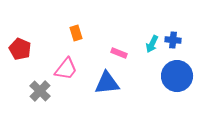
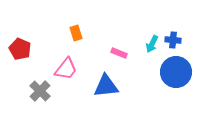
blue circle: moved 1 px left, 4 px up
blue triangle: moved 1 px left, 3 px down
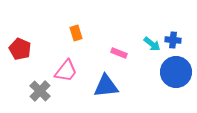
cyan arrow: rotated 78 degrees counterclockwise
pink trapezoid: moved 2 px down
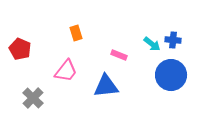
pink rectangle: moved 2 px down
blue circle: moved 5 px left, 3 px down
gray cross: moved 7 px left, 7 px down
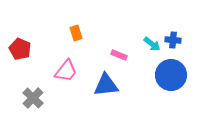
blue triangle: moved 1 px up
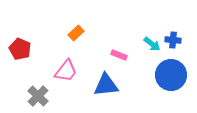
orange rectangle: rotated 63 degrees clockwise
gray cross: moved 5 px right, 2 px up
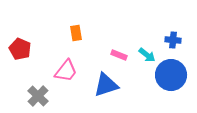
orange rectangle: rotated 56 degrees counterclockwise
cyan arrow: moved 5 px left, 11 px down
blue triangle: rotated 12 degrees counterclockwise
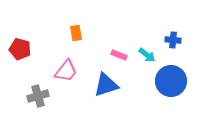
red pentagon: rotated 10 degrees counterclockwise
blue circle: moved 6 px down
gray cross: rotated 30 degrees clockwise
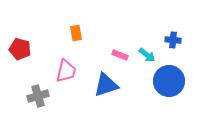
pink rectangle: moved 1 px right
pink trapezoid: rotated 25 degrees counterclockwise
blue circle: moved 2 px left
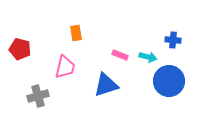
cyan arrow: moved 1 px right, 2 px down; rotated 24 degrees counterclockwise
pink trapezoid: moved 1 px left, 4 px up
